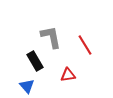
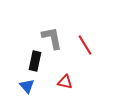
gray L-shape: moved 1 px right, 1 px down
black rectangle: rotated 42 degrees clockwise
red triangle: moved 3 px left, 7 px down; rotated 21 degrees clockwise
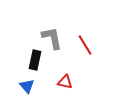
black rectangle: moved 1 px up
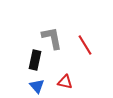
blue triangle: moved 10 px right
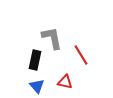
red line: moved 4 px left, 10 px down
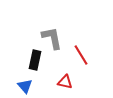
blue triangle: moved 12 px left
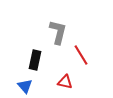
gray L-shape: moved 6 px right, 6 px up; rotated 25 degrees clockwise
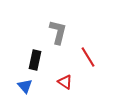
red line: moved 7 px right, 2 px down
red triangle: rotated 21 degrees clockwise
